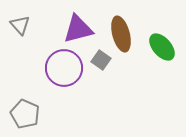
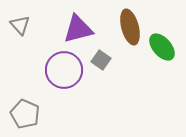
brown ellipse: moved 9 px right, 7 px up
purple circle: moved 2 px down
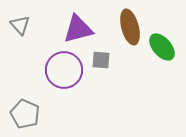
gray square: rotated 30 degrees counterclockwise
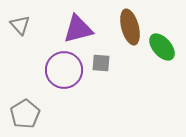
gray square: moved 3 px down
gray pentagon: rotated 16 degrees clockwise
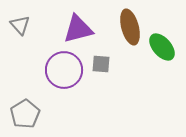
gray square: moved 1 px down
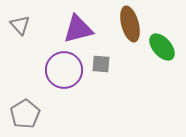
brown ellipse: moved 3 px up
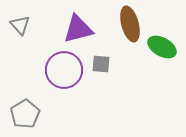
green ellipse: rotated 20 degrees counterclockwise
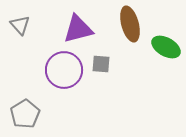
green ellipse: moved 4 px right
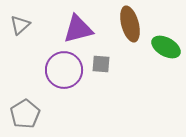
gray triangle: rotated 30 degrees clockwise
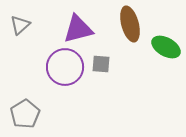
purple circle: moved 1 px right, 3 px up
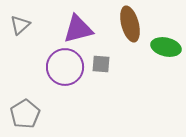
green ellipse: rotated 16 degrees counterclockwise
